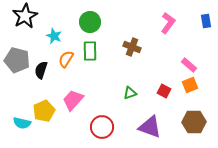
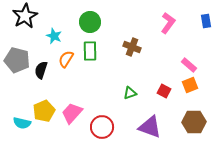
pink trapezoid: moved 1 px left, 13 px down
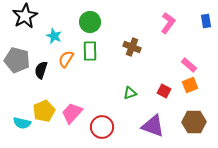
purple triangle: moved 3 px right, 1 px up
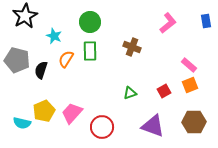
pink L-shape: rotated 15 degrees clockwise
red square: rotated 32 degrees clockwise
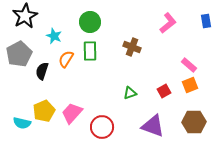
gray pentagon: moved 2 px right, 6 px up; rotated 30 degrees clockwise
black semicircle: moved 1 px right, 1 px down
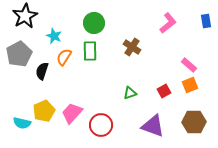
green circle: moved 4 px right, 1 px down
brown cross: rotated 12 degrees clockwise
orange semicircle: moved 2 px left, 2 px up
red circle: moved 1 px left, 2 px up
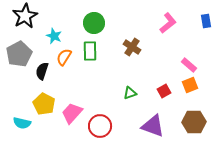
yellow pentagon: moved 7 px up; rotated 20 degrees counterclockwise
red circle: moved 1 px left, 1 px down
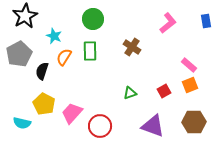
green circle: moved 1 px left, 4 px up
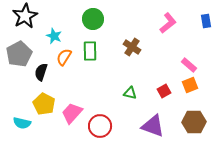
black semicircle: moved 1 px left, 1 px down
green triangle: rotated 32 degrees clockwise
